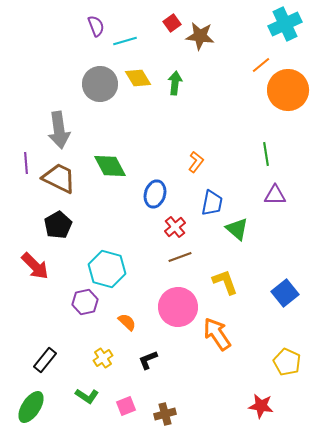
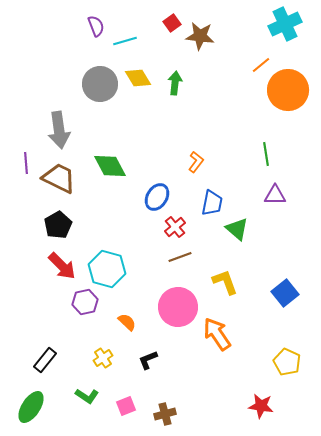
blue ellipse: moved 2 px right, 3 px down; rotated 16 degrees clockwise
red arrow: moved 27 px right
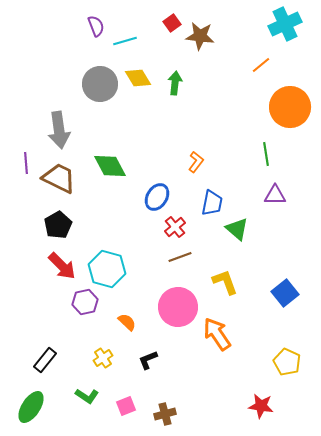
orange circle: moved 2 px right, 17 px down
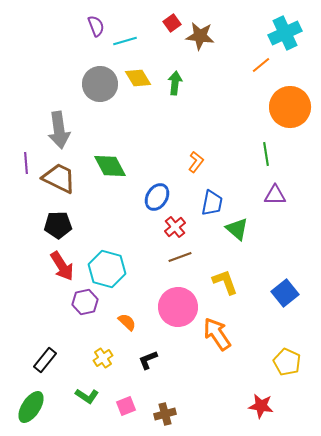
cyan cross: moved 9 px down
black pentagon: rotated 28 degrees clockwise
red arrow: rotated 12 degrees clockwise
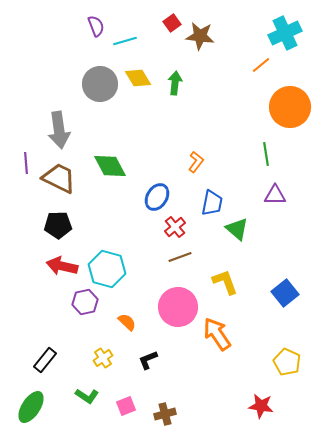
red arrow: rotated 136 degrees clockwise
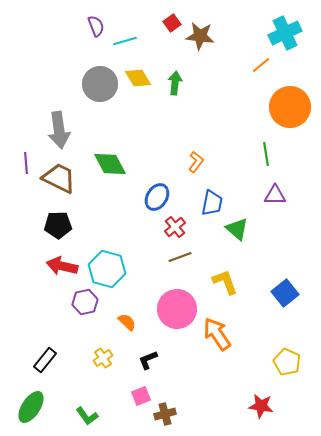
green diamond: moved 2 px up
pink circle: moved 1 px left, 2 px down
green L-shape: moved 20 px down; rotated 20 degrees clockwise
pink square: moved 15 px right, 10 px up
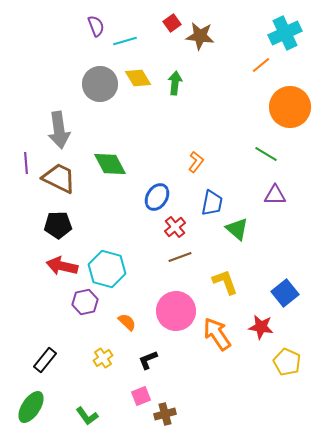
green line: rotated 50 degrees counterclockwise
pink circle: moved 1 px left, 2 px down
red star: moved 79 px up
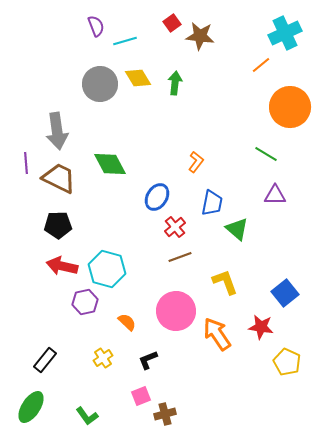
gray arrow: moved 2 px left, 1 px down
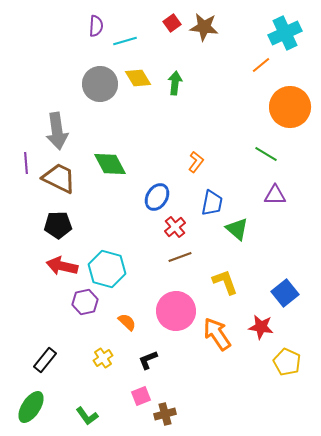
purple semicircle: rotated 25 degrees clockwise
brown star: moved 4 px right, 9 px up
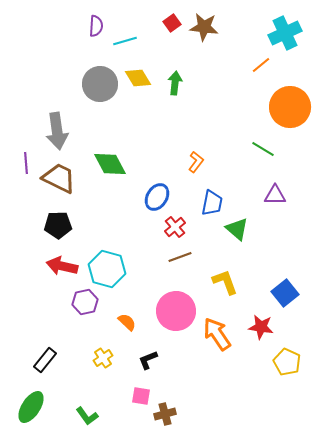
green line: moved 3 px left, 5 px up
pink square: rotated 30 degrees clockwise
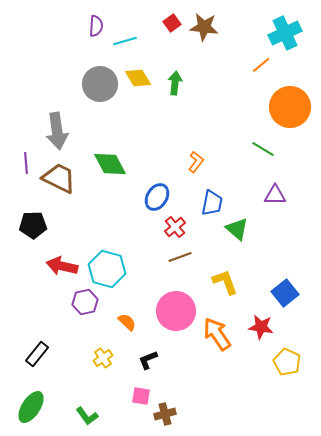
black pentagon: moved 25 px left
black rectangle: moved 8 px left, 6 px up
